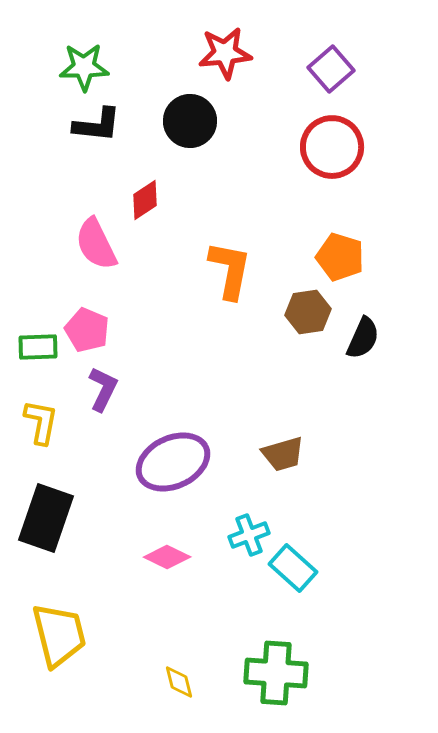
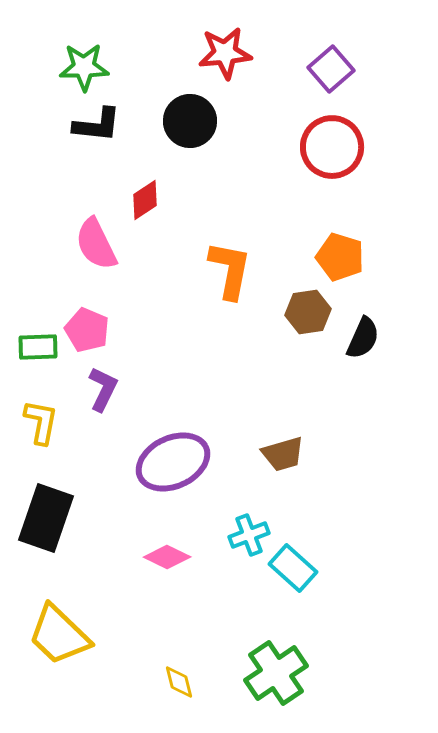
yellow trapezoid: rotated 148 degrees clockwise
green cross: rotated 38 degrees counterclockwise
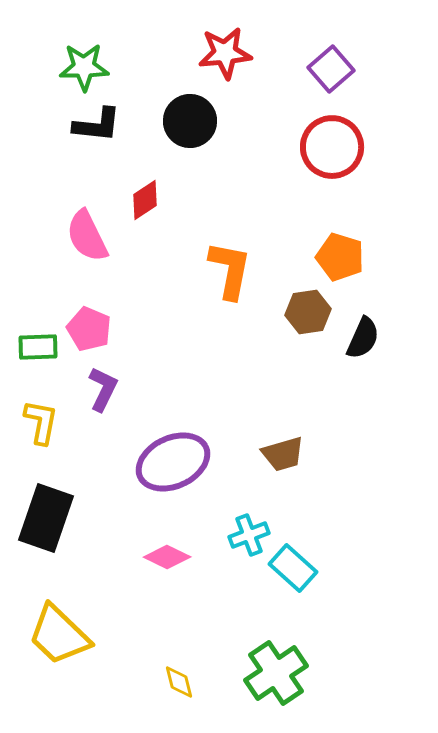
pink semicircle: moved 9 px left, 8 px up
pink pentagon: moved 2 px right, 1 px up
